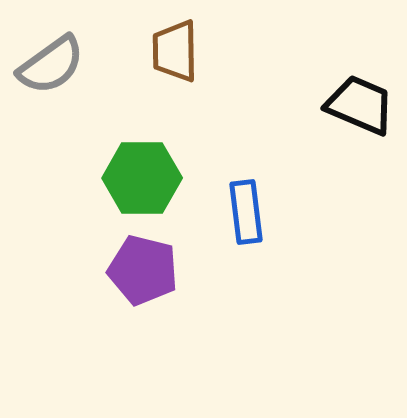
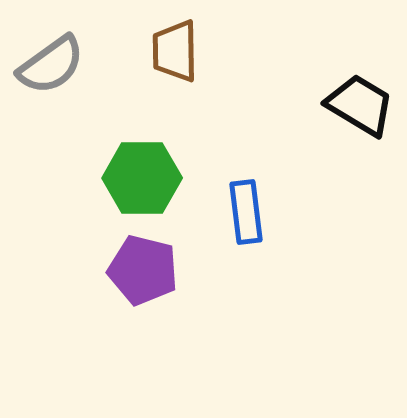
black trapezoid: rotated 8 degrees clockwise
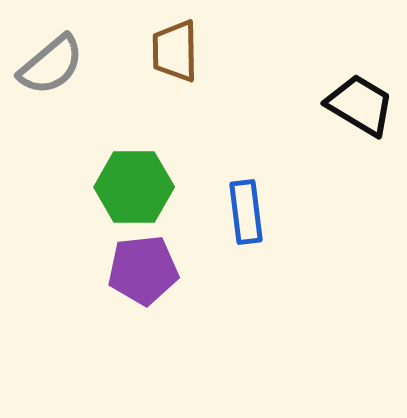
gray semicircle: rotated 4 degrees counterclockwise
green hexagon: moved 8 px left, 9 px down
purple pentagon: rotated 20 degrees counterclockwise
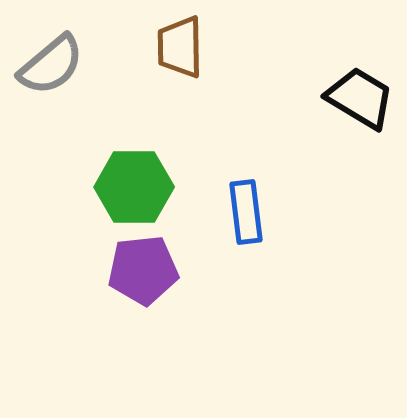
brown trapezoid: moved 5 px right, 4 px up
black trapezoid: moved 7 px up
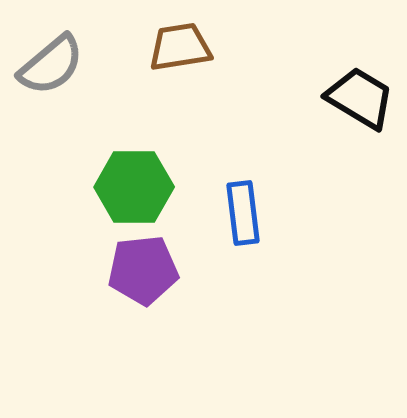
brown trapezoid: rotated 82 degrees clockwise
blue rectangle: moved 3 px left, 1 px down
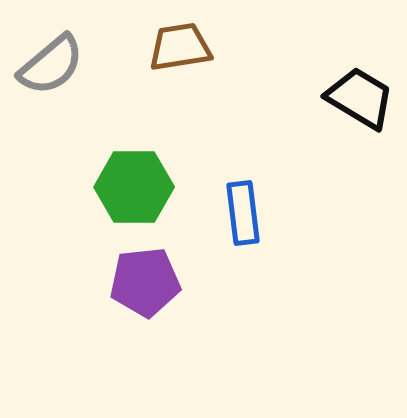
purple pentagon: moved 2 px right, 12 px down
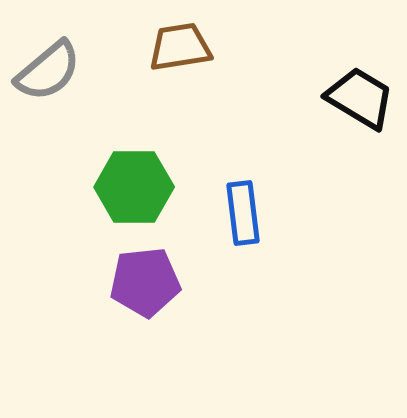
gray semicircle: moved 3 px left, 6 px down
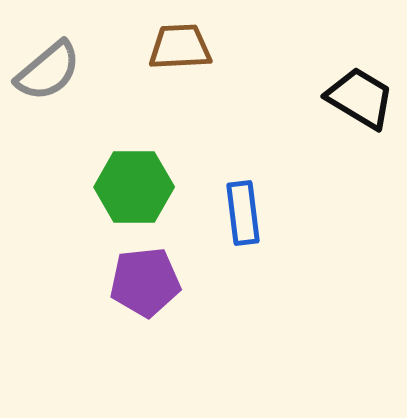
brown trapezoid: rotated 6 degrees clockwise
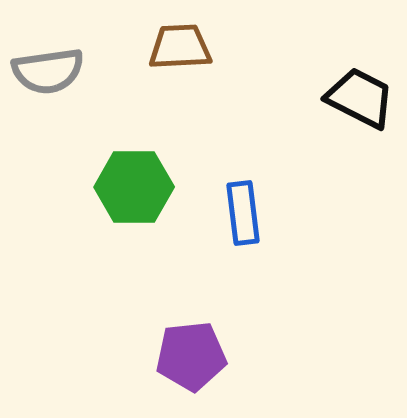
gray semicircle: rotated 32 degrees clockwise
black trapezoid: rotated 4 degrees counterclockwise
purple pentagon: moved 46 px right, 74 px down
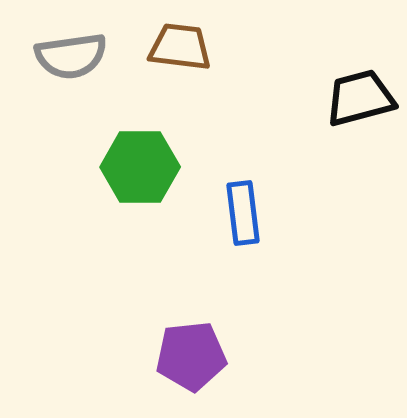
brown trapezoid: rotated 10 degrees clockwise
gray semicircle: moved 23 px right, 15 px up
black trapezoid: rotated 42 degrees counterclockwise
green hexagon: moved 6 px right, 20 px up
